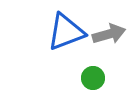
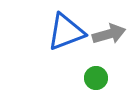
green circle: moved 3 px right
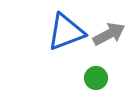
gray arrow: rotated 12 degrees counterclockwise
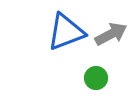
gray arrow: moved 2 px right
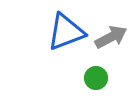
gray arrow: moved 3 px down
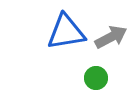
blue triangle: rotated 12 degrees clockwise
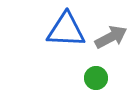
blue triangle: moved 2 px up; rotated 12 degrees clockwise
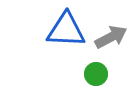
green circle: moved 4 px up
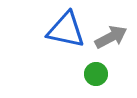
blue triangle: rotated 9 degrees clockwise
